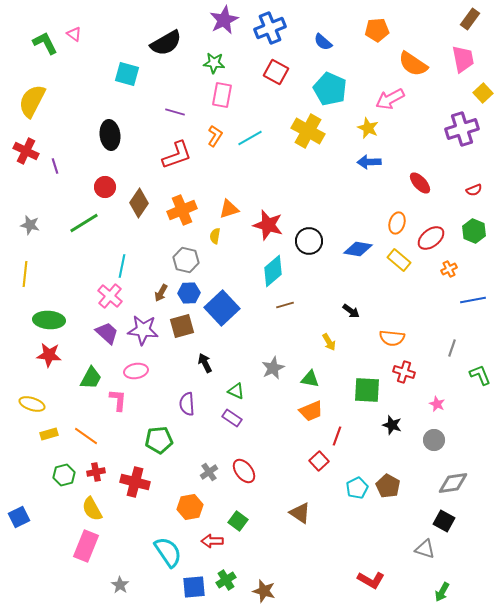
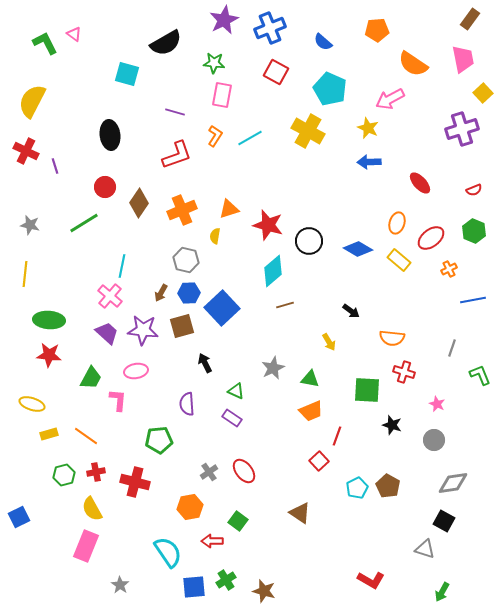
blue diamond at (358, 249): rotated 20 degrees clockwise
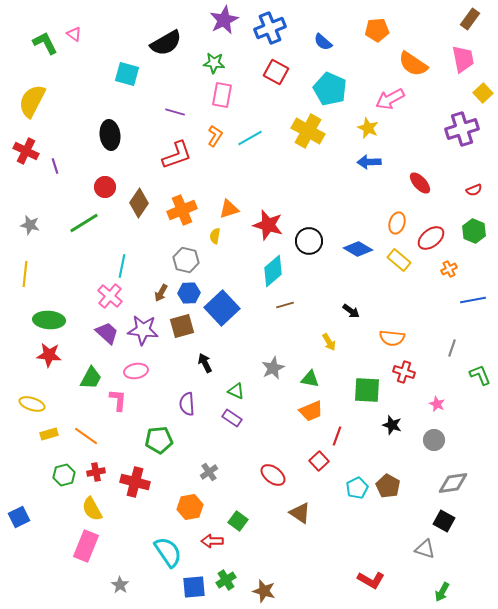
red ellipse at (244, 471): moved 29 px right, 4 px down; rotated 15 degrees counterclockwise
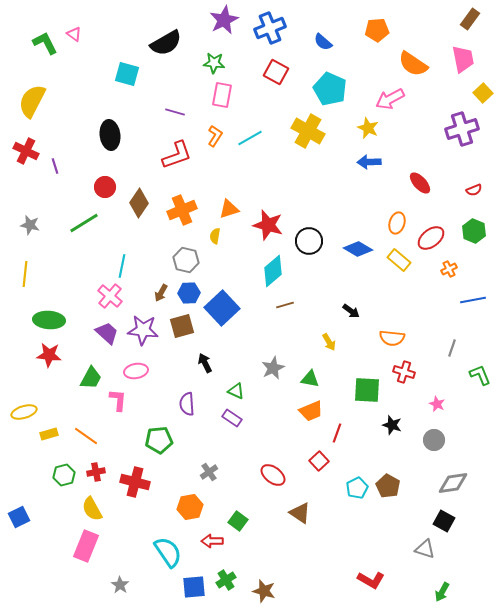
yellow ellipse at (32, 404): moved 8 px left, 8 px down; rotated 35 degrees counterclockwise
red line at (337, 436): moved 3 px up
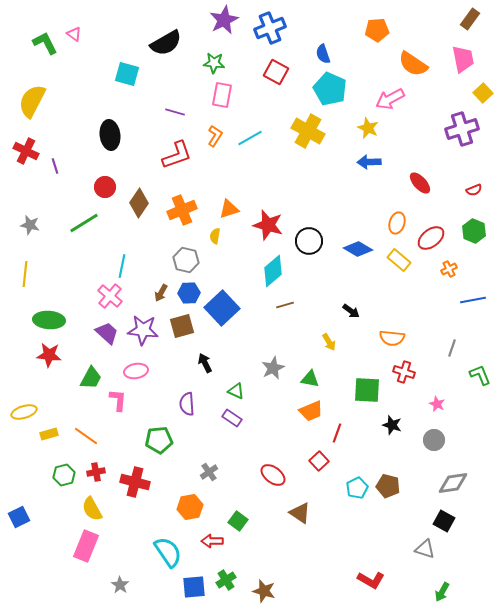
blue semicircle at (323, 42): moved 12 px down; rotated 30 degrees clockwise
brown pentagon at (388, 486): rotated 15 degrees counterclockwise
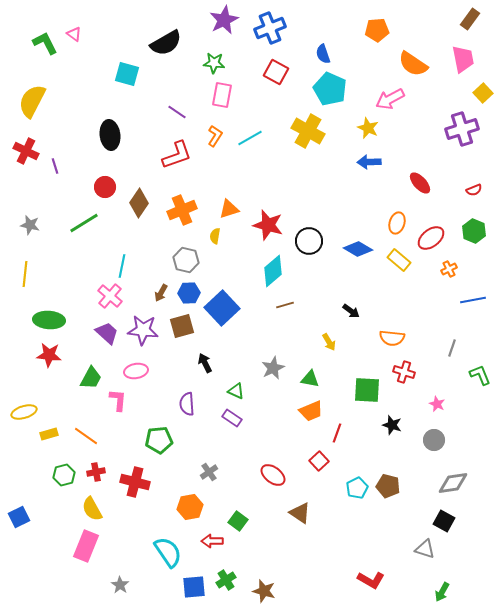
purple line at (175, 112): moved 2 px right; rotated 18 degrees clockwise
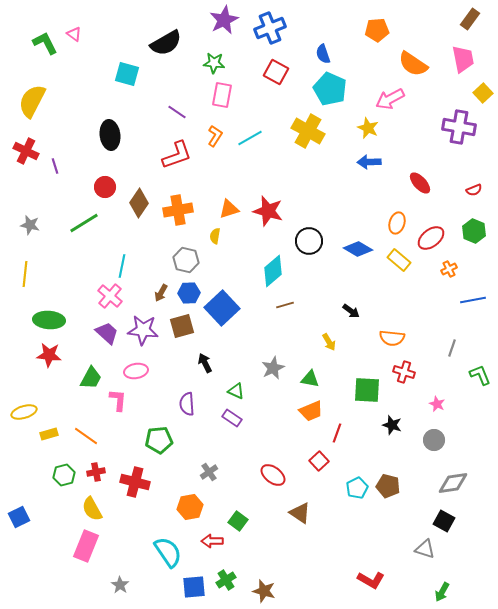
purple cross at (462, 129): moved 3 px left, 2 px up; rotated 28 degrees clockwise
orange cross at (182, 210): moved 4 px left; rotated 12 degrees clockwise
red star at (268, 225): moved 14 px up
